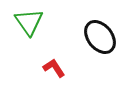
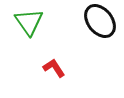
black ellipse: moved 16 px up
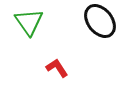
red L-shape: moved 3 px right
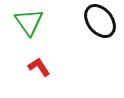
red L-shape: moved 18 px left, 1 px up
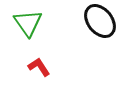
green triangle: moved 1 px left, 1 px down
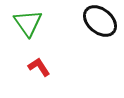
black ellipse: rotated 12 degrees counterclockwise
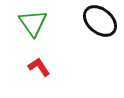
green triangle: moved 5 px right
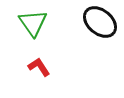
black ellipse: moved 1 px down
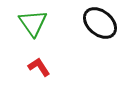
black ellipse: moved 1 px down
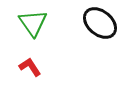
red L-shape: moved 9 px left
